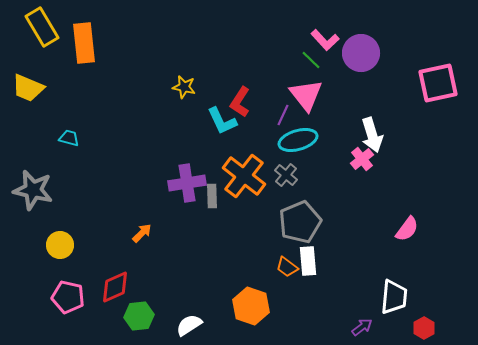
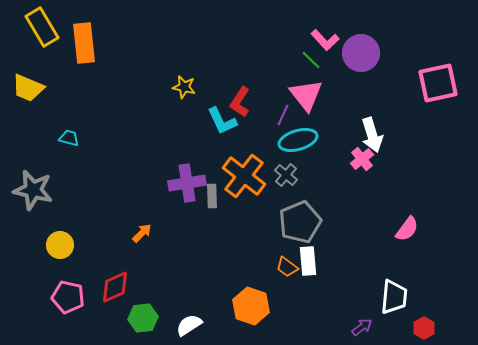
green hexagon: moved 4 px right, 2 px down
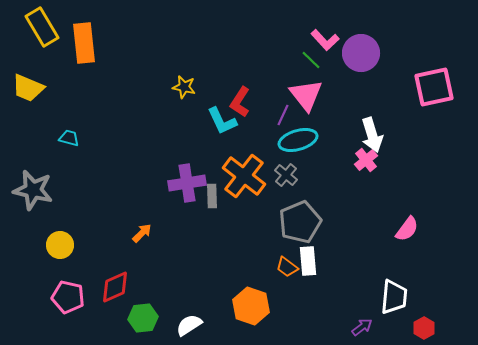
pink square: moved 4 px left, 4 px down
pink cross: moved 4 px right, 1 px down
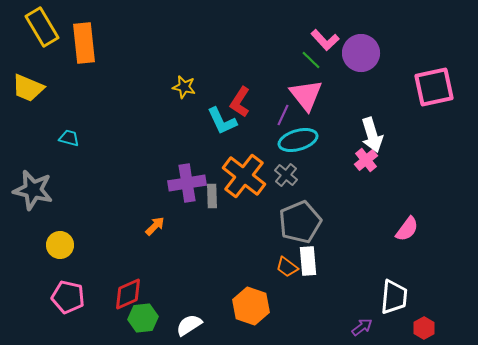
orange arrow: moved 13 px right, 7 px up
red diamond: moved 13 px right, 7 px down
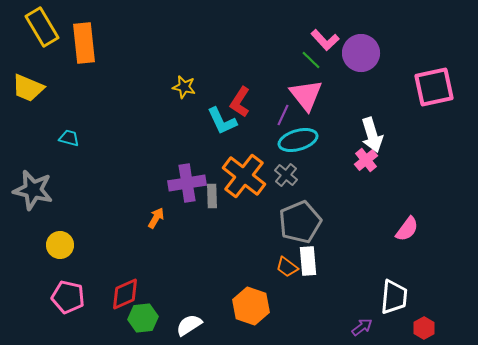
orange arrow: moved 1 px right, 8 px up; rotated 15 degrees counterclockwise
red diamond: moved 3 px left
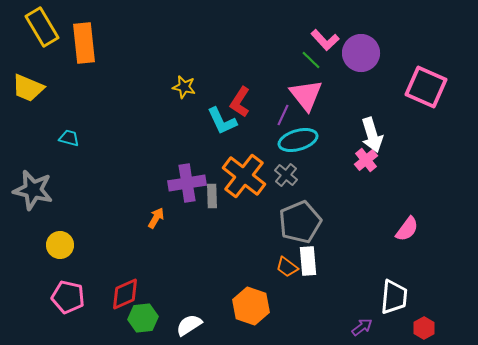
pink square: moved 8 px left; rotated 36 degrees clockwise
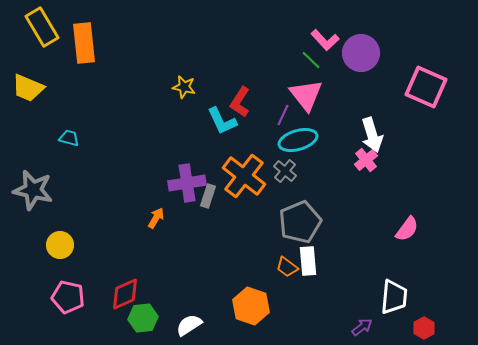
gray cross: moved 1 px left, 4 px up
gray rectangle: moved 4 px left; rotated 20 degrees clockwise
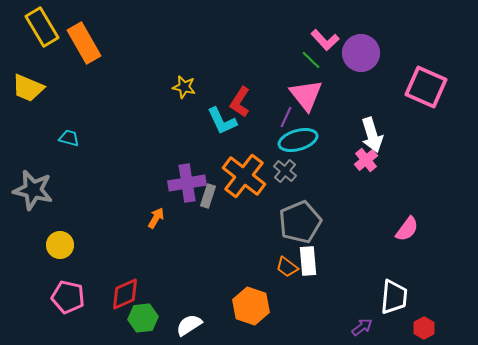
orange rectangle: rotated 24 degrees counterclockwise
purple line: moved 3 px right, 2 px down
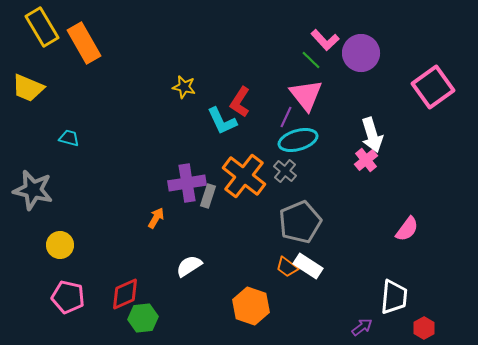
pink square: moved 7 px right; rotated 30 degrees clockwise
white rectangle: moved 5 px down; rotated 52 degrees counterclockwise
white semicircle: moved 59 px up
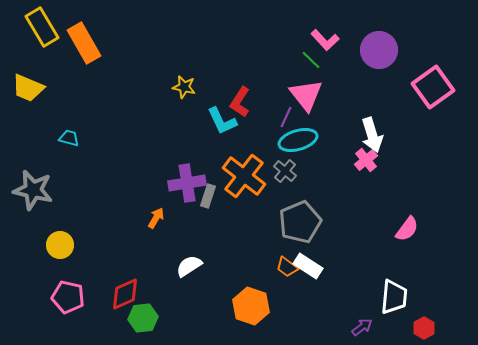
purple circle: moved 18 px right, 3 px up
